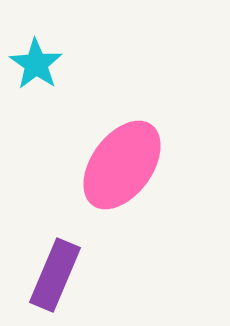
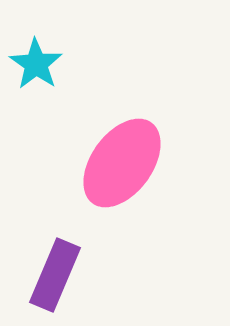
pink ellipse: moved 2 px up
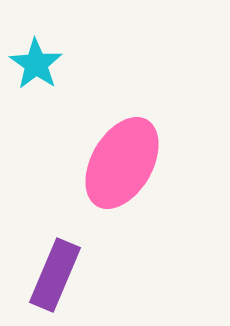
pink ellipse: rotated 6 degrees counterclockwise
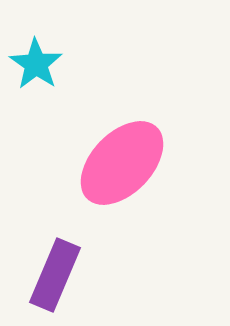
pink ellipse: rotated 14 degrees clockwise
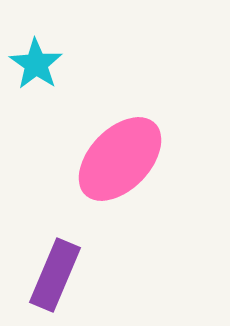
pink ellipse: moved 2 px left, 4 px up
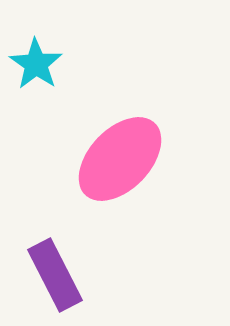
purple rectangle: rotated 50 degrees counterclockwise
